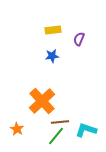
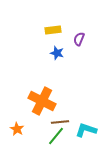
blue star: moved 5 px right, 3 px up; rotated 24 degrees clockwise
orange cross: rotated 20 degrees counterclockwise
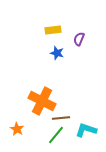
brown line: moved 1 px right, 4 px up
green line: moved 1 px up
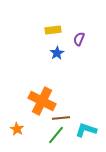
blue star: rotated 24 degrees clockwise
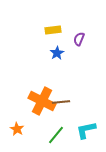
brown line: moved 16 px up
cyan L-shape: rotated 30 degrees counterclockwise
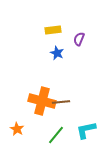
blue star: rotated 16 degrees counterclockwise
orange cross: rotated 12 degrees counterclockwise
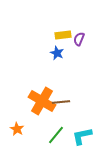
yellow rectangle: moved 10 px right, 5 px down
orange cross: rotated 16 degrees clockwise
cyan L-shape: moved 4 px left, 6 px down
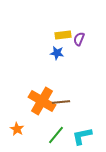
blue star: rotated 16 degrees counterclockwise
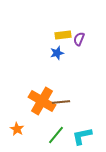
blue star: rotated 24 degrees counterclockwise
